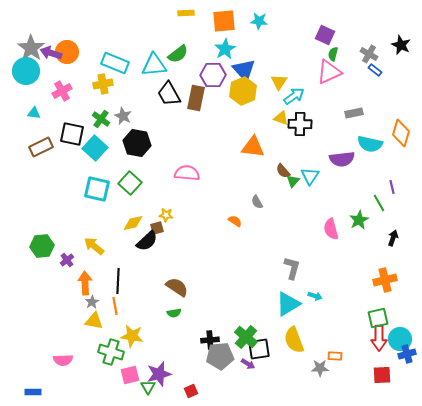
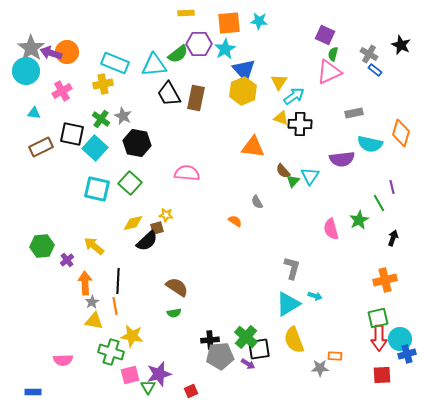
orange square at (224, 21): moved 5 px right, 2 px down
purple hexagon at (213, 75): moved 14 px left, 31 px up
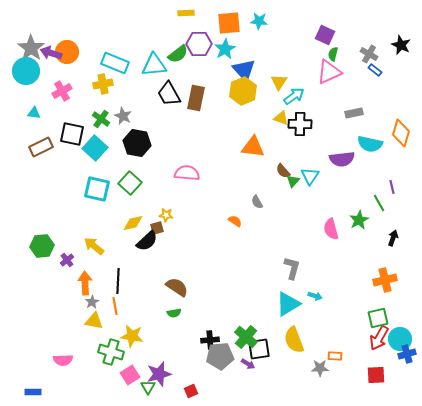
red arrow at (379, 338): rotated 30 degrees clockwise
pink square at (130, 375): rotated 18 degrees counterclockwise
red square at (382, 375): moved 6 px left
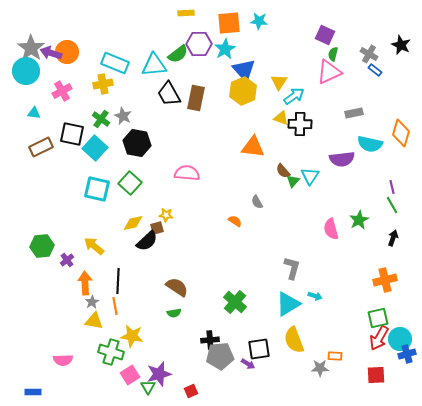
green line at (379, 203): moved 13 px right, 2 px down
green cross at (246, 337): moved 11 px left, 35 px up
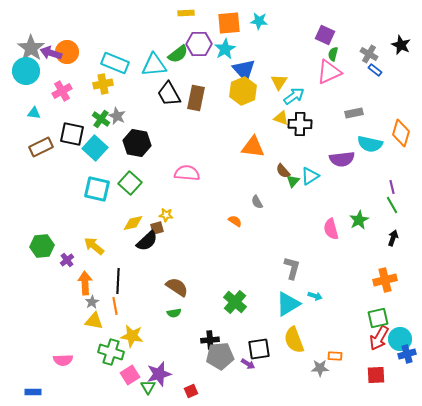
gray star at (123, 116): moved 6 px left
cyan triangle at (310, 176): rotated 24 degrees clockwise
